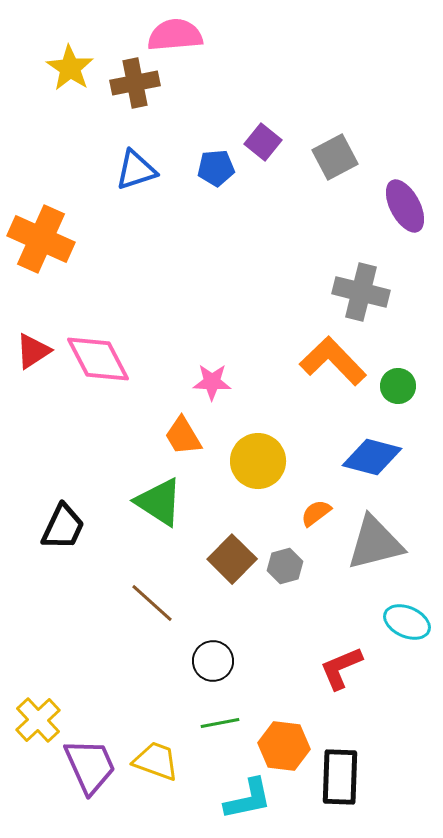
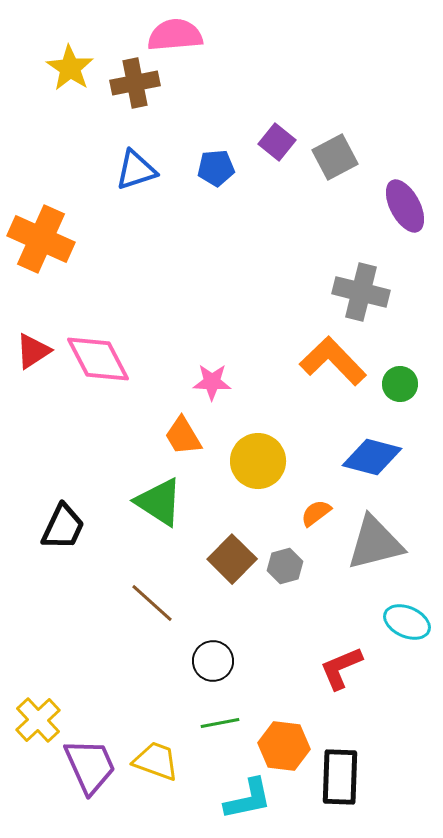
purple square: moved 14 px right
green circle: moved 2 px right, 2 px up
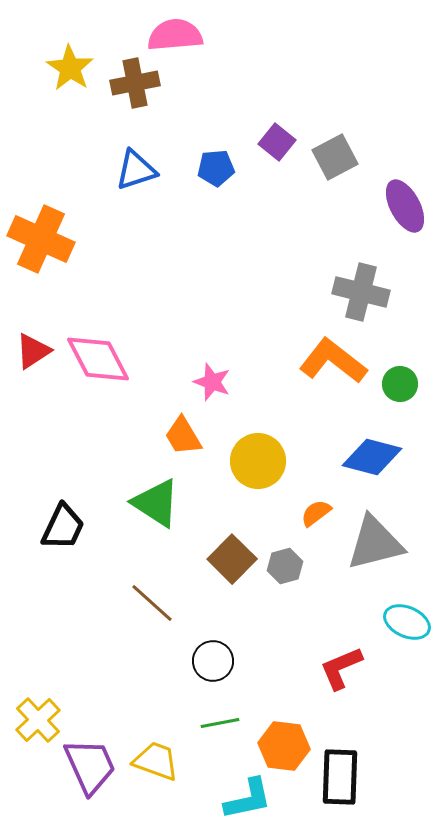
orange L-shape: rotated 8 degrees counterclockwise
pink star: rotated 18 degrees clockwise
green triangle: moved 3 px left, 1 px down
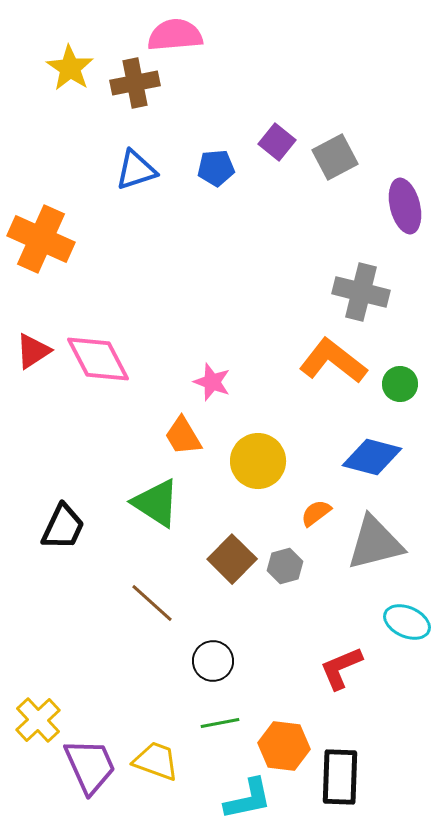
purple ellipse: rotated 14 degrees clockwise
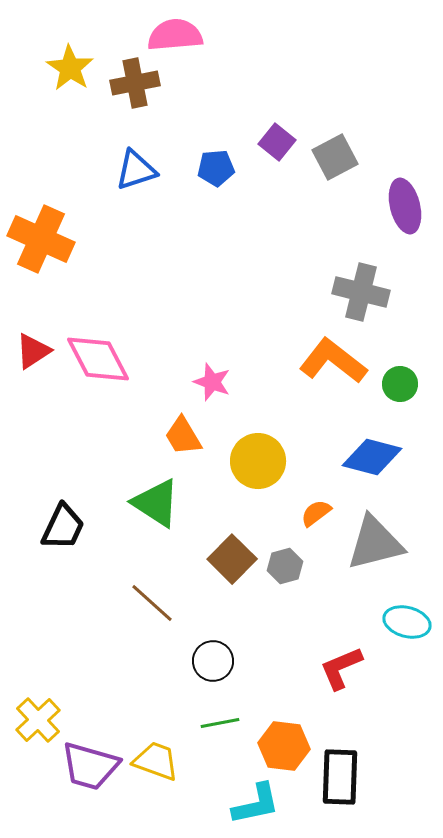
cyan ellipse: rotated 9 degrees counterclockwise
purple trapezoid: rotated 130 degrees clockwise
cyan L-shape: moved 8 px right, 5 px down
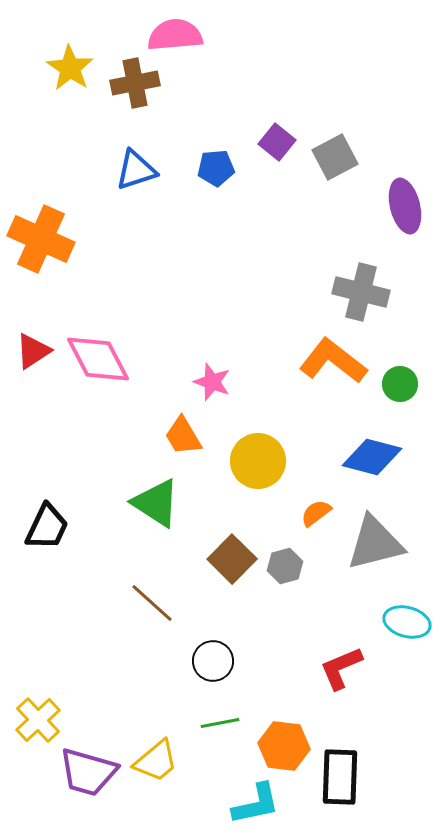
black trapezoid: moved 16 px left
yellow trapezoid: rotated 120 degrees clockwise
purple trapezoid: moved 2 px left, 6 px down
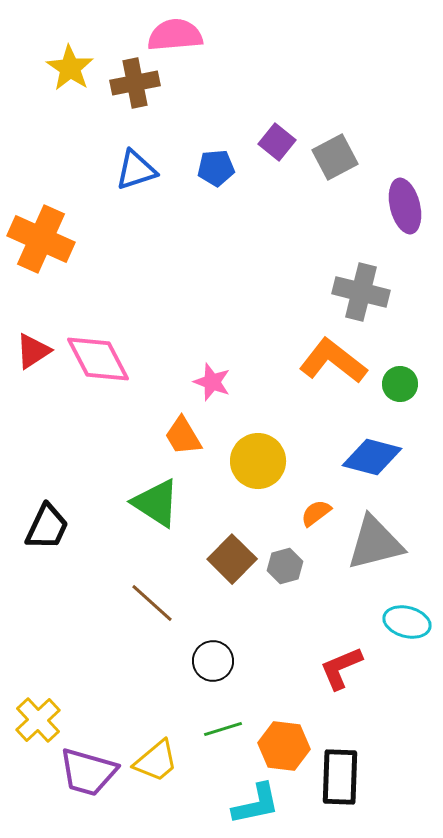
green line: moved 3 px right, 6 px down; rotated 6 degrees counterclockwise
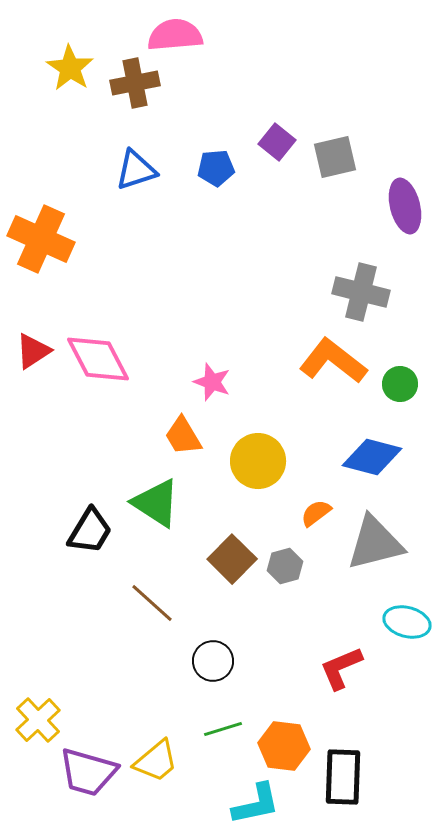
gray square: rotated 15 degrees clockwise
black trapezoid: moved 43 px right, 4 px down; rotated 6 degrees clockwise
black rectangle: moved 3 px right
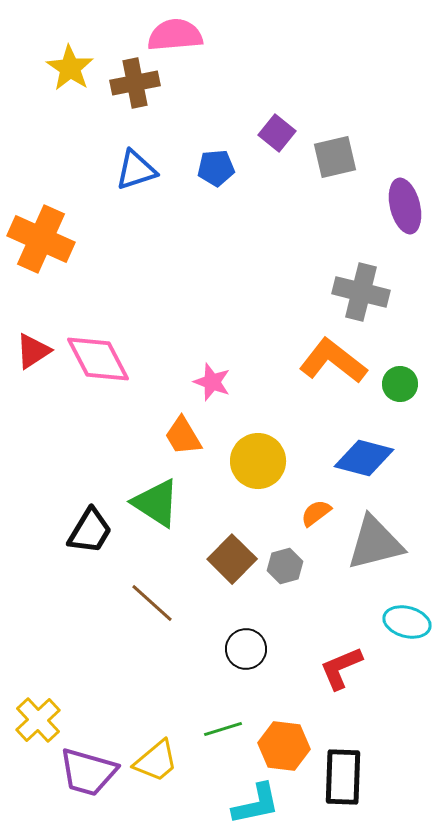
purple square: moved 9 px up
blue diamond: moved 8 px left, 1 px down
black circle: moved 33 px right, 12 px up
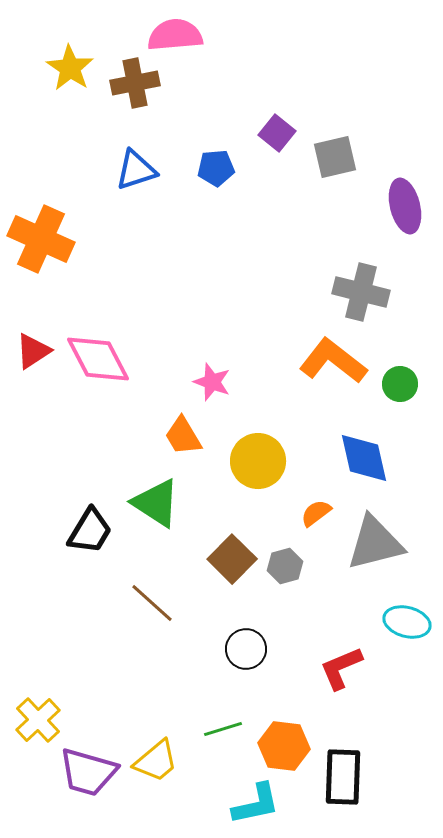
blue diamond: rotated 62 degrees clockwise
